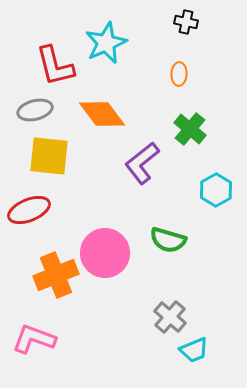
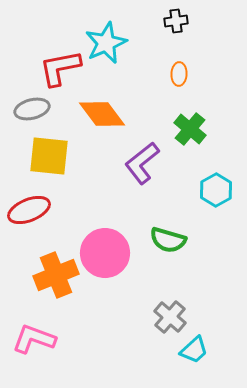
black cross: moved 10 px left, 1 px up; rotated 20 degrees counterclockwise
red L-shape: moved 5 px right, 2 px down; rotated 93 degrees clockwise
gray ellipse: moved 3 px left, 1 px up
cyan trapezoid: rotated 20 degrees counterclockwise
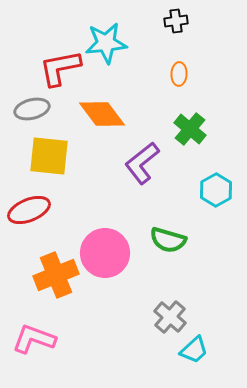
cyan star: rotated 18 degrees clockwise
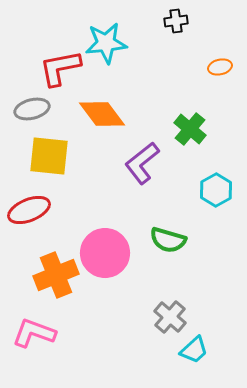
orange ellipse: moved 41 px right, 7 px up; rotated 75 degrees clockwise
pink L-shape: moved 6 px up
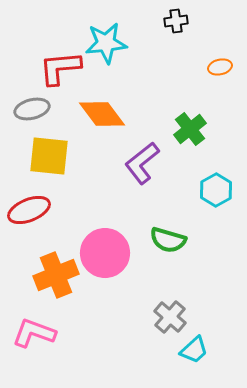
red L-shape: rotated 6 degrees clockwise
green cross: rotated 12 degrees clockwise
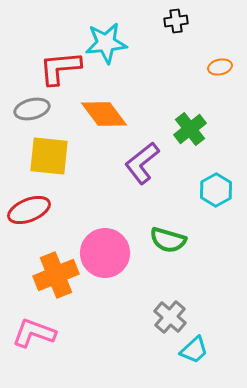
orange diamond: moved 2 px right
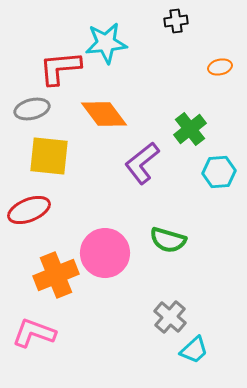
cyan hexagon: moved 3 px right, 18 px up; rotated 24 degrees clockwise
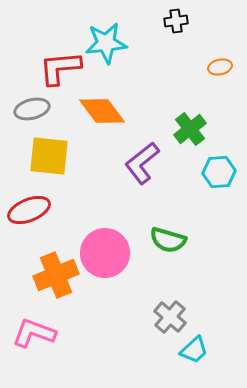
orange diamond: moved 2 px left, 3 px up
